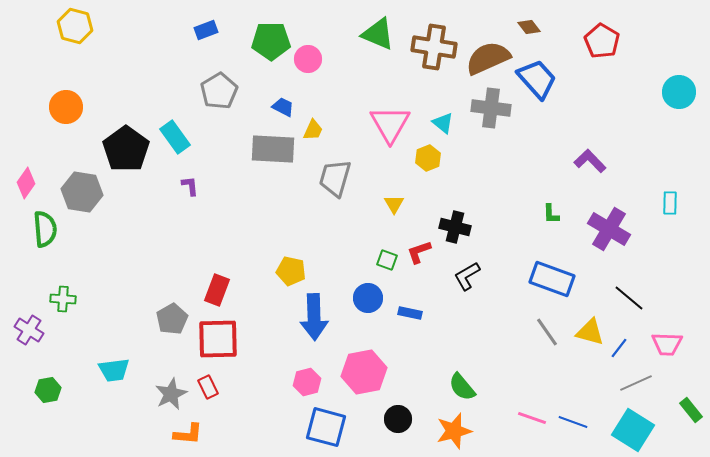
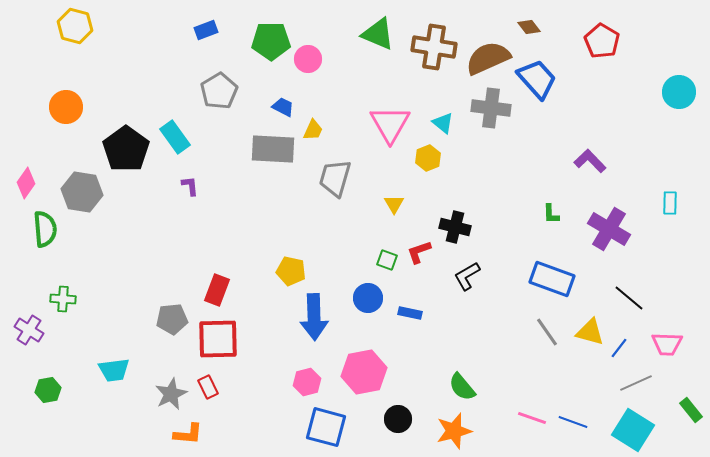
gray pentagon at (172, 319): rotated 24 degrees clockwise
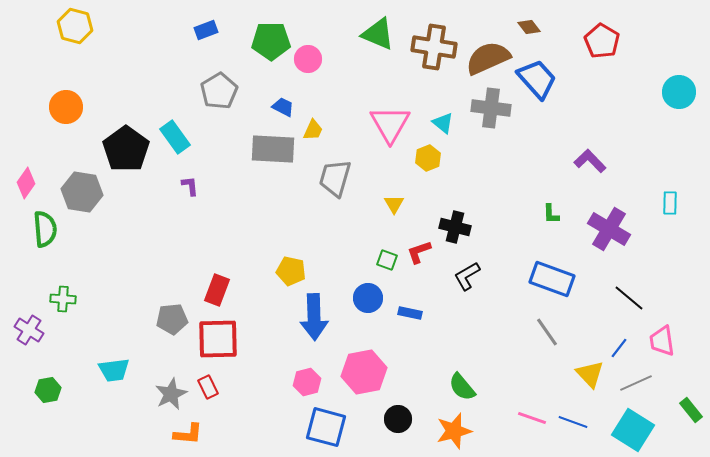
yellow triangle at (590, 332): moved 42 px down; rotated 32 degrees clockwise
pink trapezoid at (667, 344): moved 5 px left, 3 px up; rotated 80 degrees clockwise
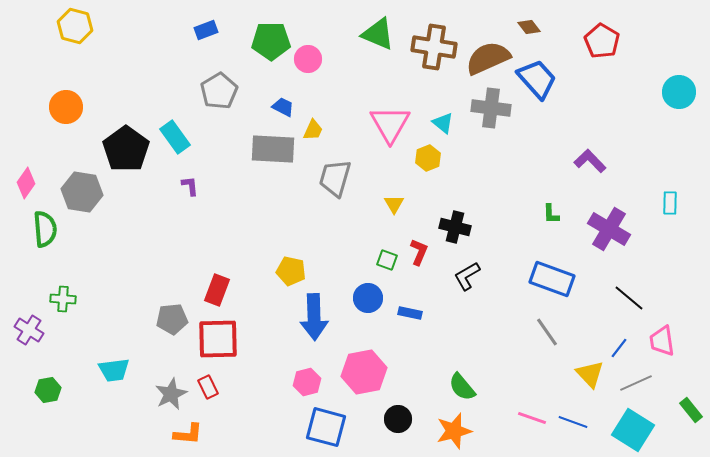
red L-shape at (419, 252): rotated 132 degrees clockwise
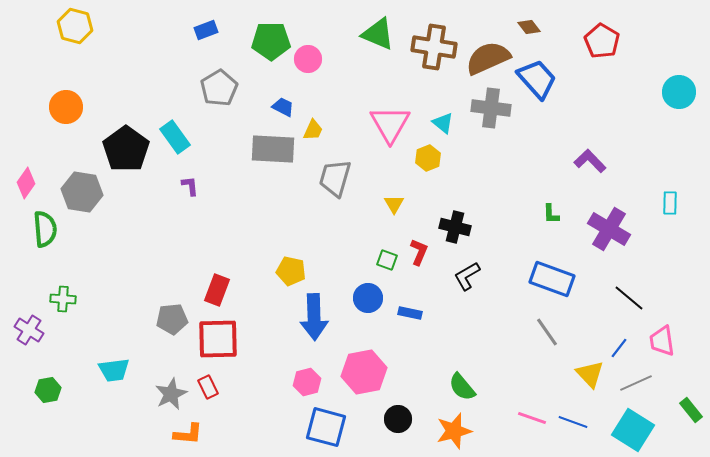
gray pentagon at (219, 91): moved 3 px up
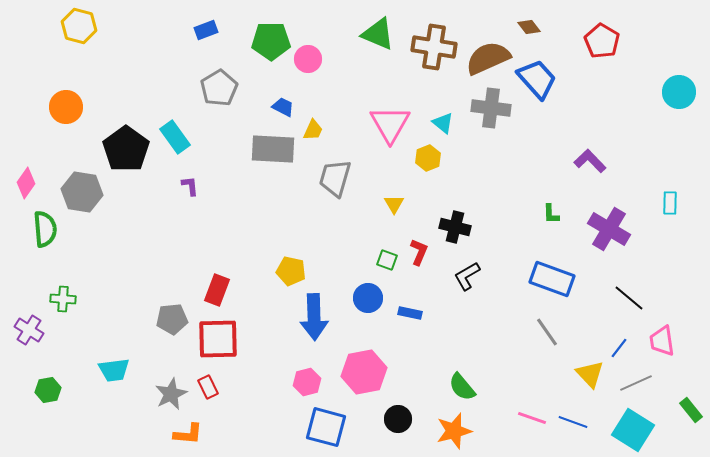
yellow hexagon at (75, 26): moved 4 px right
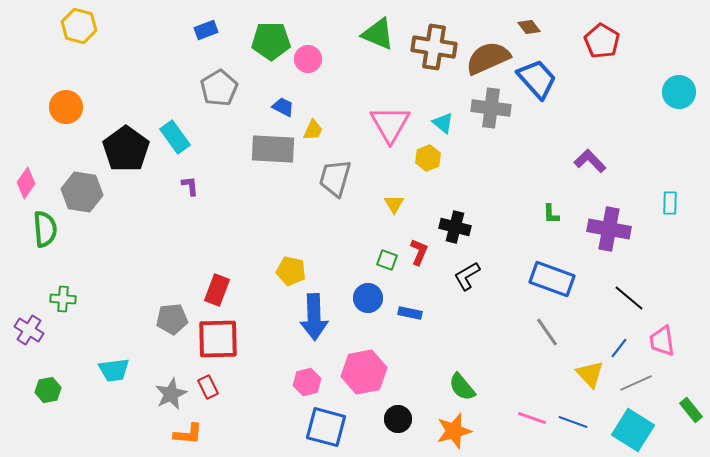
purple cross at (609, 229): rotated 21 degrees counterclockwise
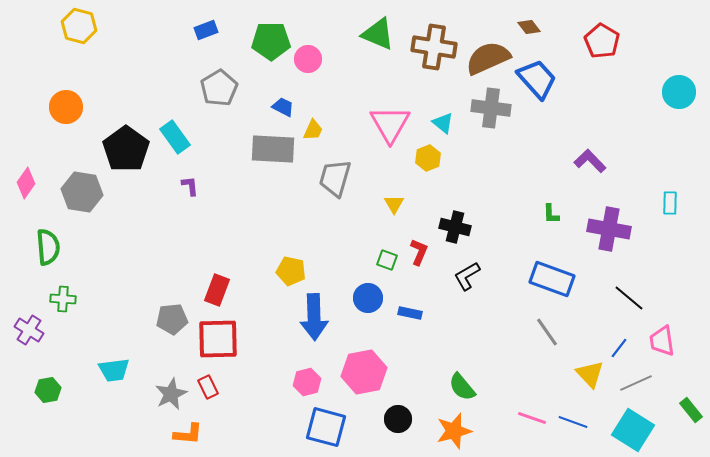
green semicircle at (45, 229): moved 3 px right, 18 px down
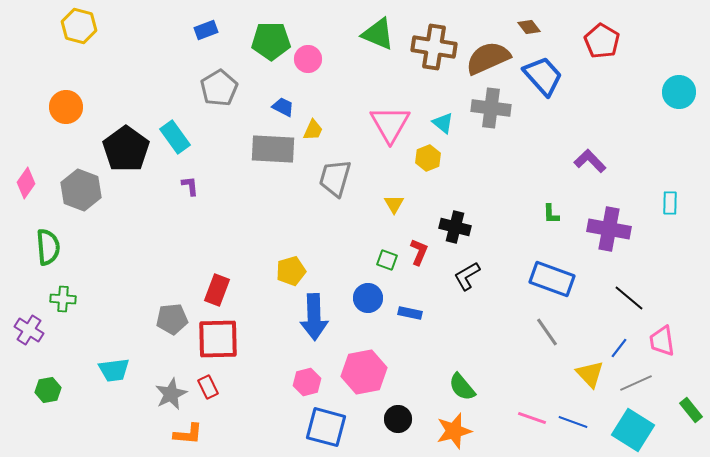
blue trapezoid at (537, 79): moved 6 px right, 3 px up
gray hexagon at (82, 192): moved 1 px left, 2 px up; rotated 12 degrees clockwise
yellow pentagon at (291, 271): rotated 28 degrees counterclockwise
